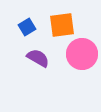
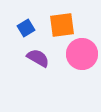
blue square: moved 1 px left, 1 px down
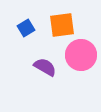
pink circle: moved 1 px left, 1 px down
purple semicircle: moved 7 px right, 9 px down
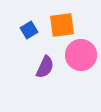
blue square: moved 3 px right, 2 px down
purple semicircle: rotated 85 degrees clockwise
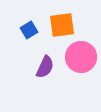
pink circle: moved 2 px down
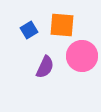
orange square: rotated 12 degrees clockwise
pink circle: moved 1 px right, 1 px up
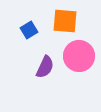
orange square: moved 3 px right, 4 px up
pink circle: moved 3 px left
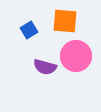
pink circle: moved 3 px left
purple semicircle: rotated 80 degrees clockwise
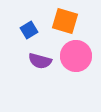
orange square: rotated 12 degrees clockwise
purple semicircle: moved 5 px left, 6 px up
